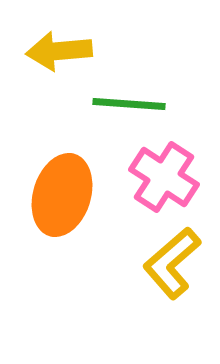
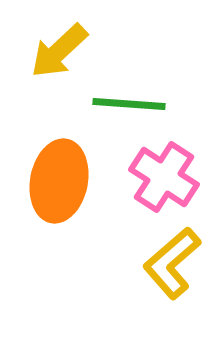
yellow arrow: rotated 38 degrees counterclockwise
orange ellipse: moved 3 px left, 14 px up; rotated 6 degrees counterclockwise
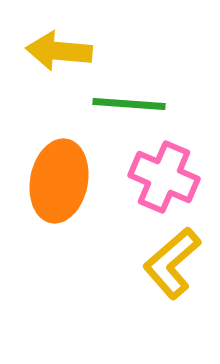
yellow arrow: rotated 48 degrees clockwise
pink cross: rotated 10 degrees counterclockwise
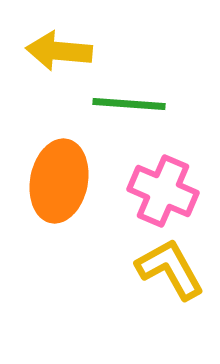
pink cross: moved 1 px left, 14 px down
yellow L-shape: moved 2 px left, 6 px down; rotated 102 degrees clockwise
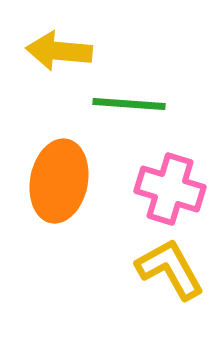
pink cross: moved 7 px right, 2 px up; rotated 6 degrees counterclockwise
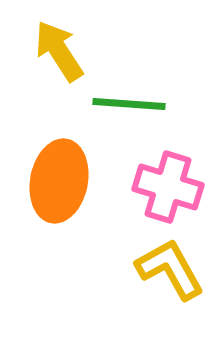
yellow arrow: rotated 52 degrees clockwise
pink cross: moved 2 px left, 2 px up
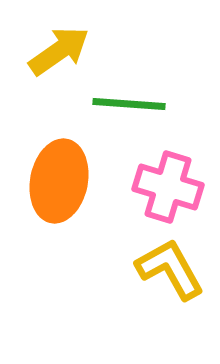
yellow arrow: rotated 88 degrees clockwise
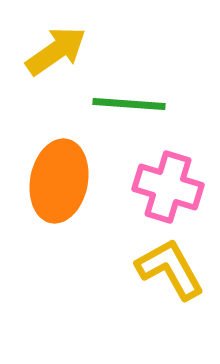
yellow arrow: moved 3 px left
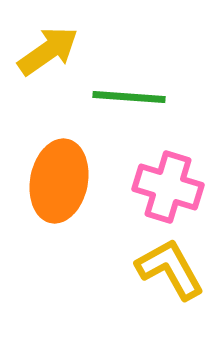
yellow arrow: moved 8 px left
green line: moved 7 px up
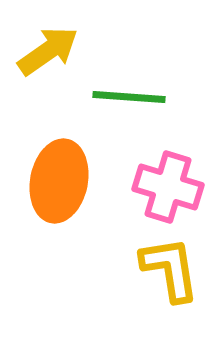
yellow L-shape: rotated 20 degrees clockwise
